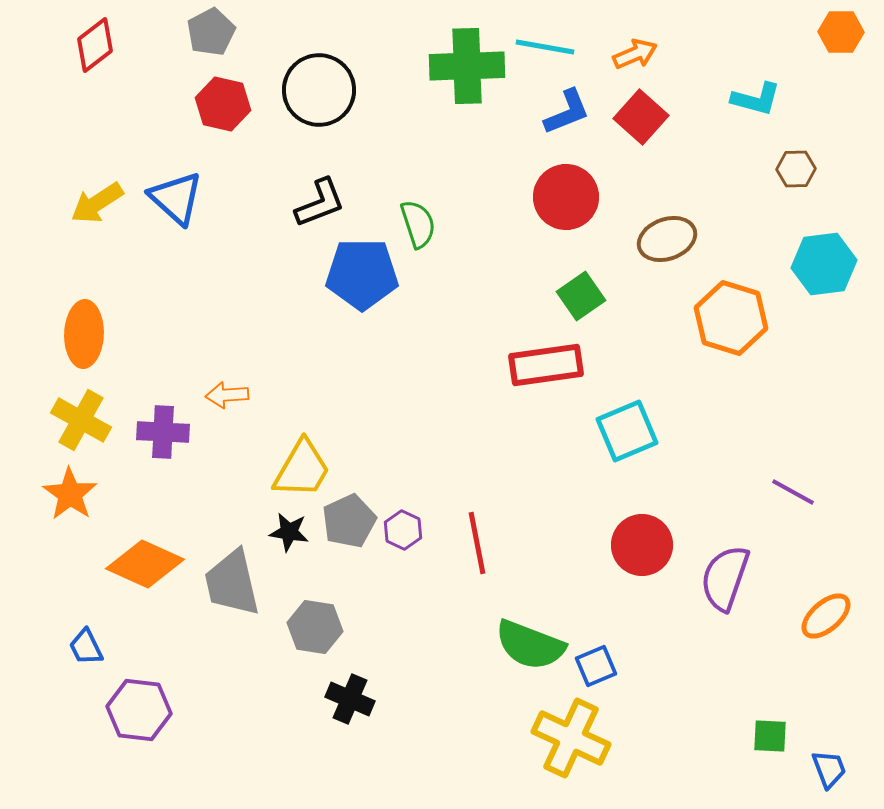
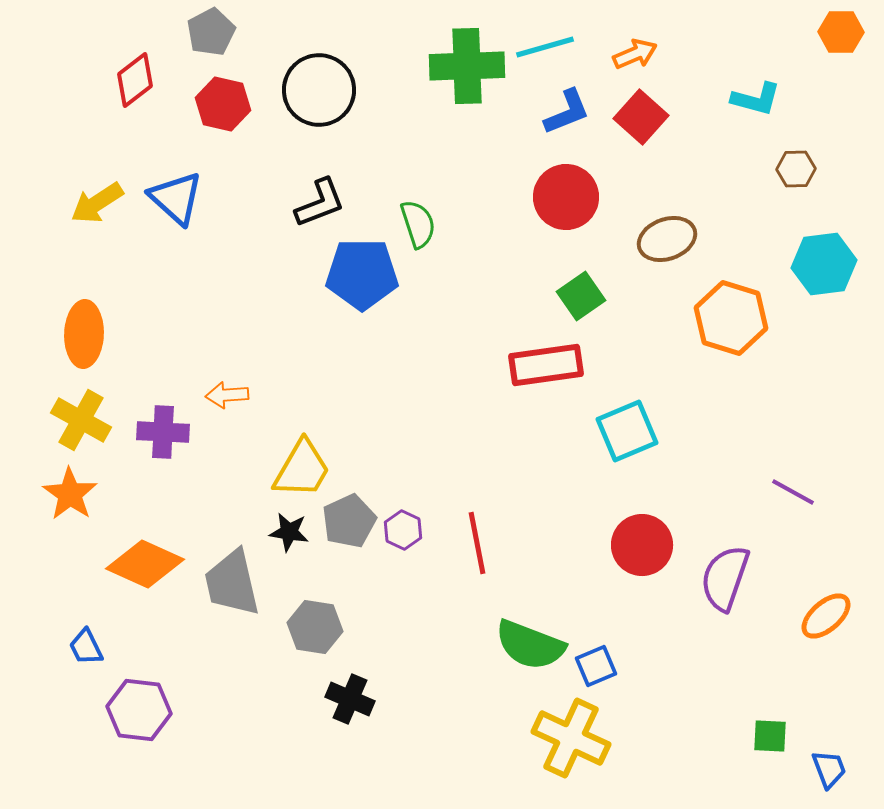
red diamond at (95, 45): moved 40 px right, 35 px down
cyan line at (545, 47): rotated 26 degrees counterclockwise
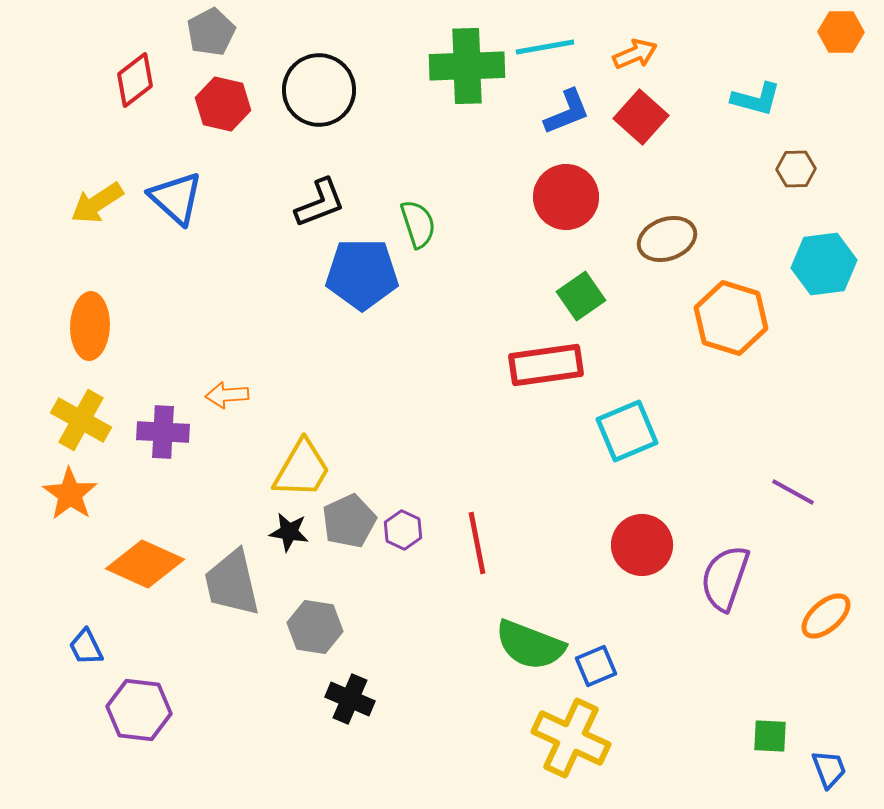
cyan line at (545, 47): rotated 6 degrees clockwise
orange ellipse at (84, 334): moved 6 px right, 8 px up
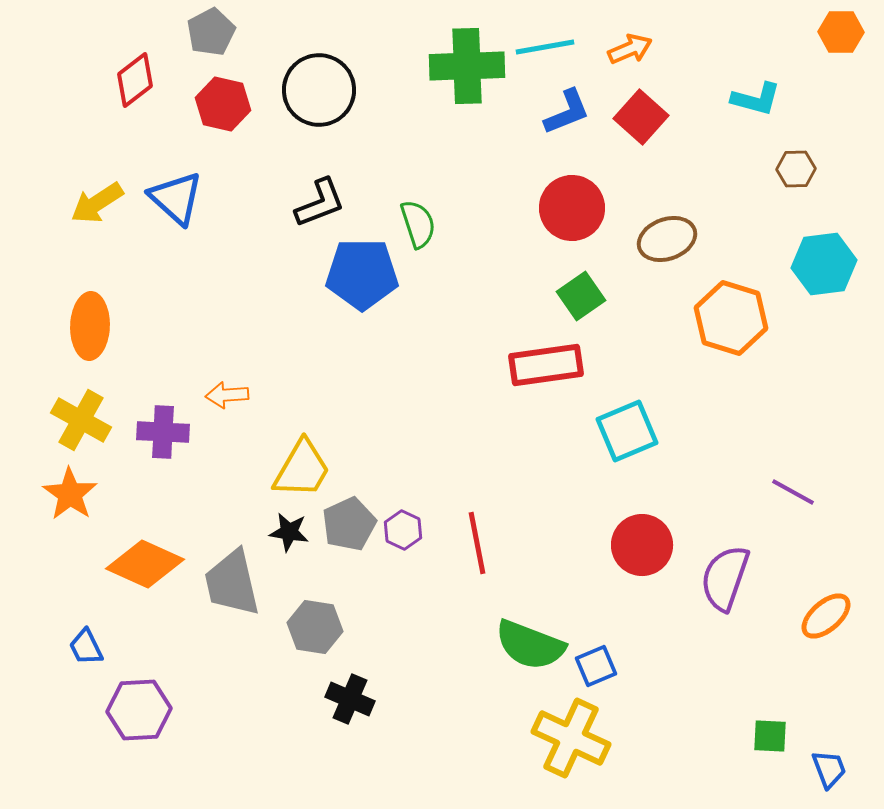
orange arrow at (635, 54): moved 5 px left, 5 px up
red circle at (566, 197): moved 6 px right, 11 px down
gray pentagon at (349, 521): moved 3 px down
purple hexagon at (139, 710): rotated 10 degrees counterclockwise
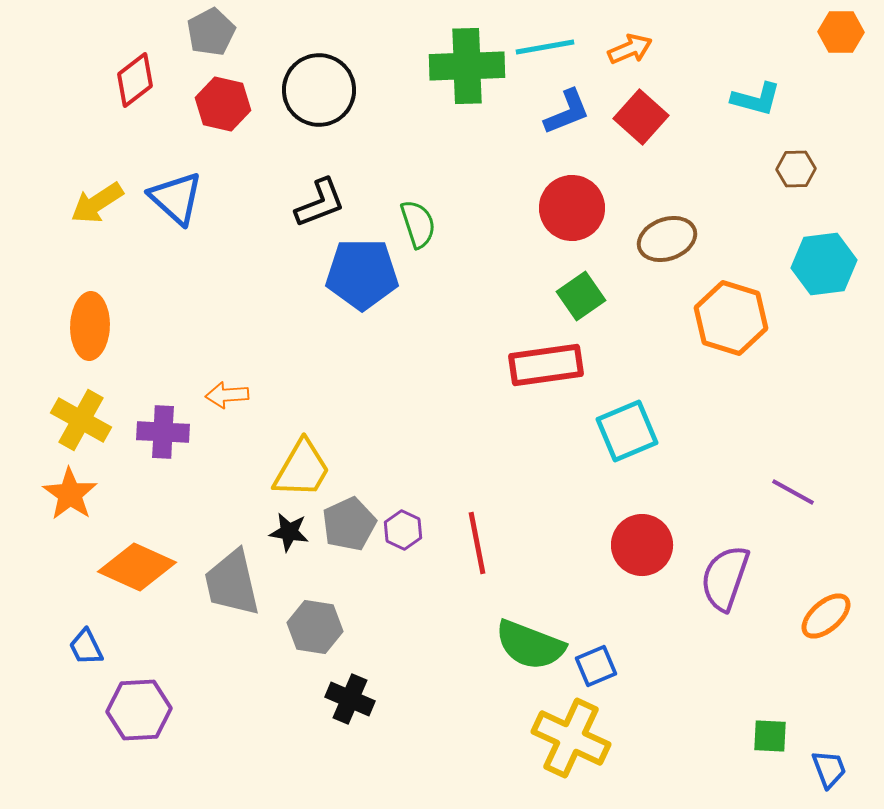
orange diamond at (145, 564): moved 8 px left, 3 px down
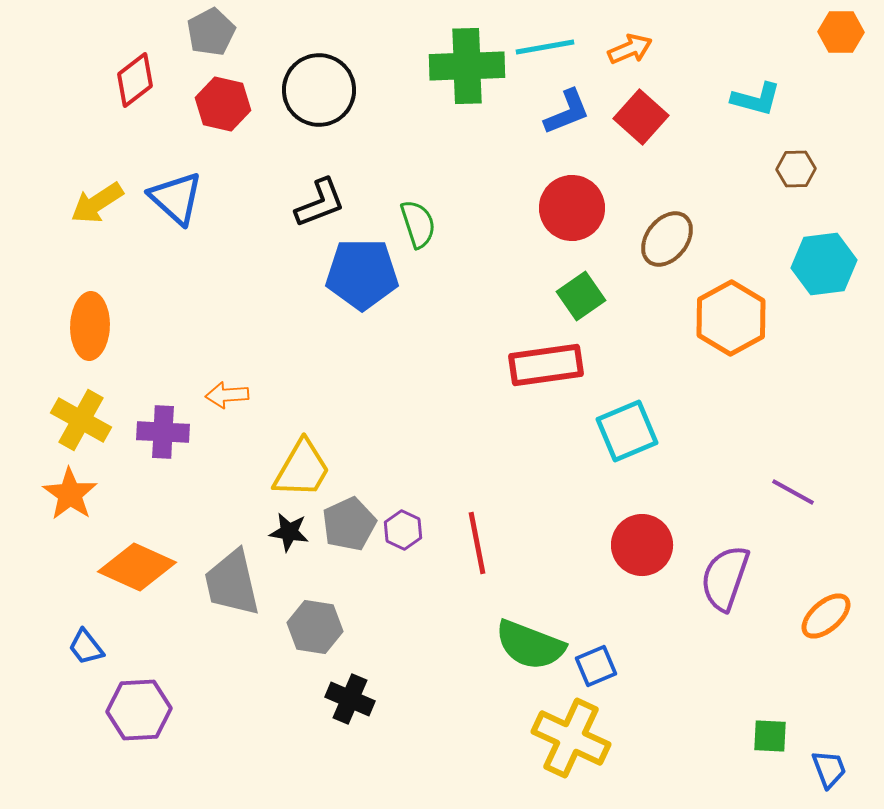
brown ellipse at (667, 239): rotated 32 degrees counterclockwise
orange hexagon at (731, 318): rotated 14 degrees clockwise
blue trapezoid at (86, 647): rotated 12 degrees counterclockwise
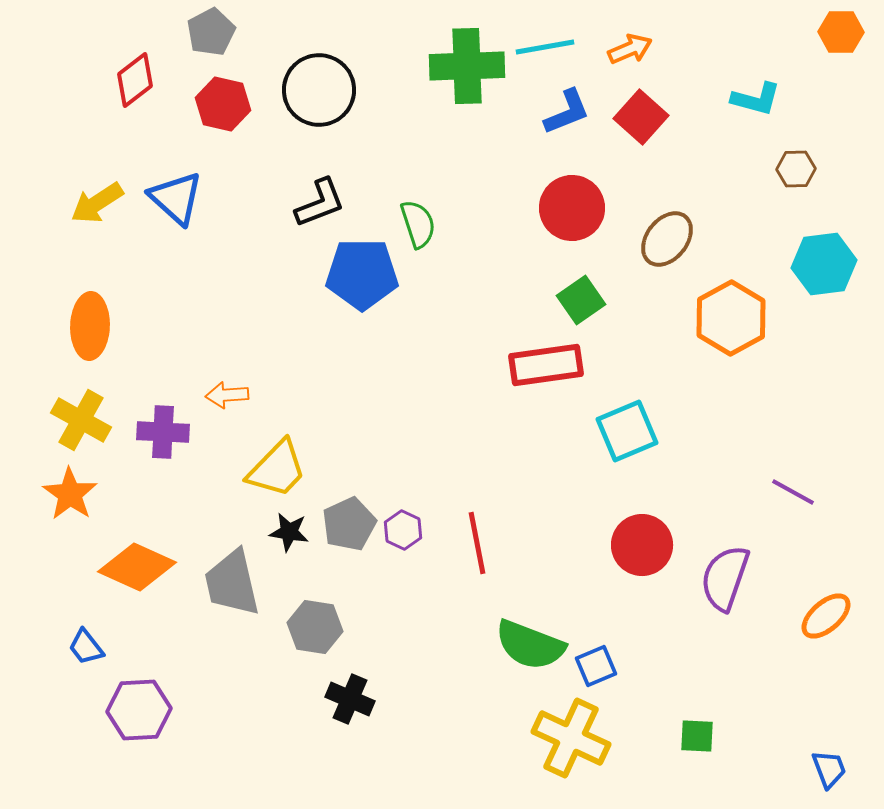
green square at (581, 296): moved 4 px down
yellow trapezoid at (302, 469): moved 25 px left; rotated 14 degrees clockwise
green square at (770, 736): moved 73 px left
